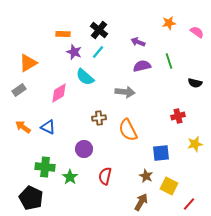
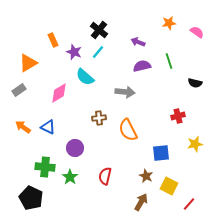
orange rectangle: moved 10 px left, 6 px down; rotated 64 degrees clockwise
purple circle: moved 9 px left, 1 px up
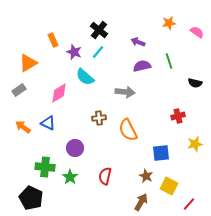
blue triangle: moved 4 px up
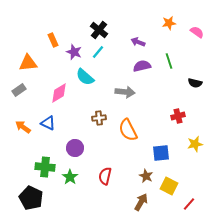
orange triangle: rotated 24 degrees clockwise
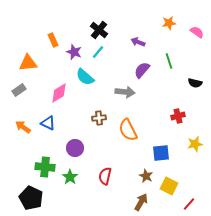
purple semicircle: moved 4 px down; rotated 36 degrees counterclockwise
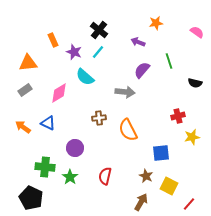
orange star: moved 13 px left
gray rectangle: moved 6 px right
yellow star: moved 3 px left, 7 px up
